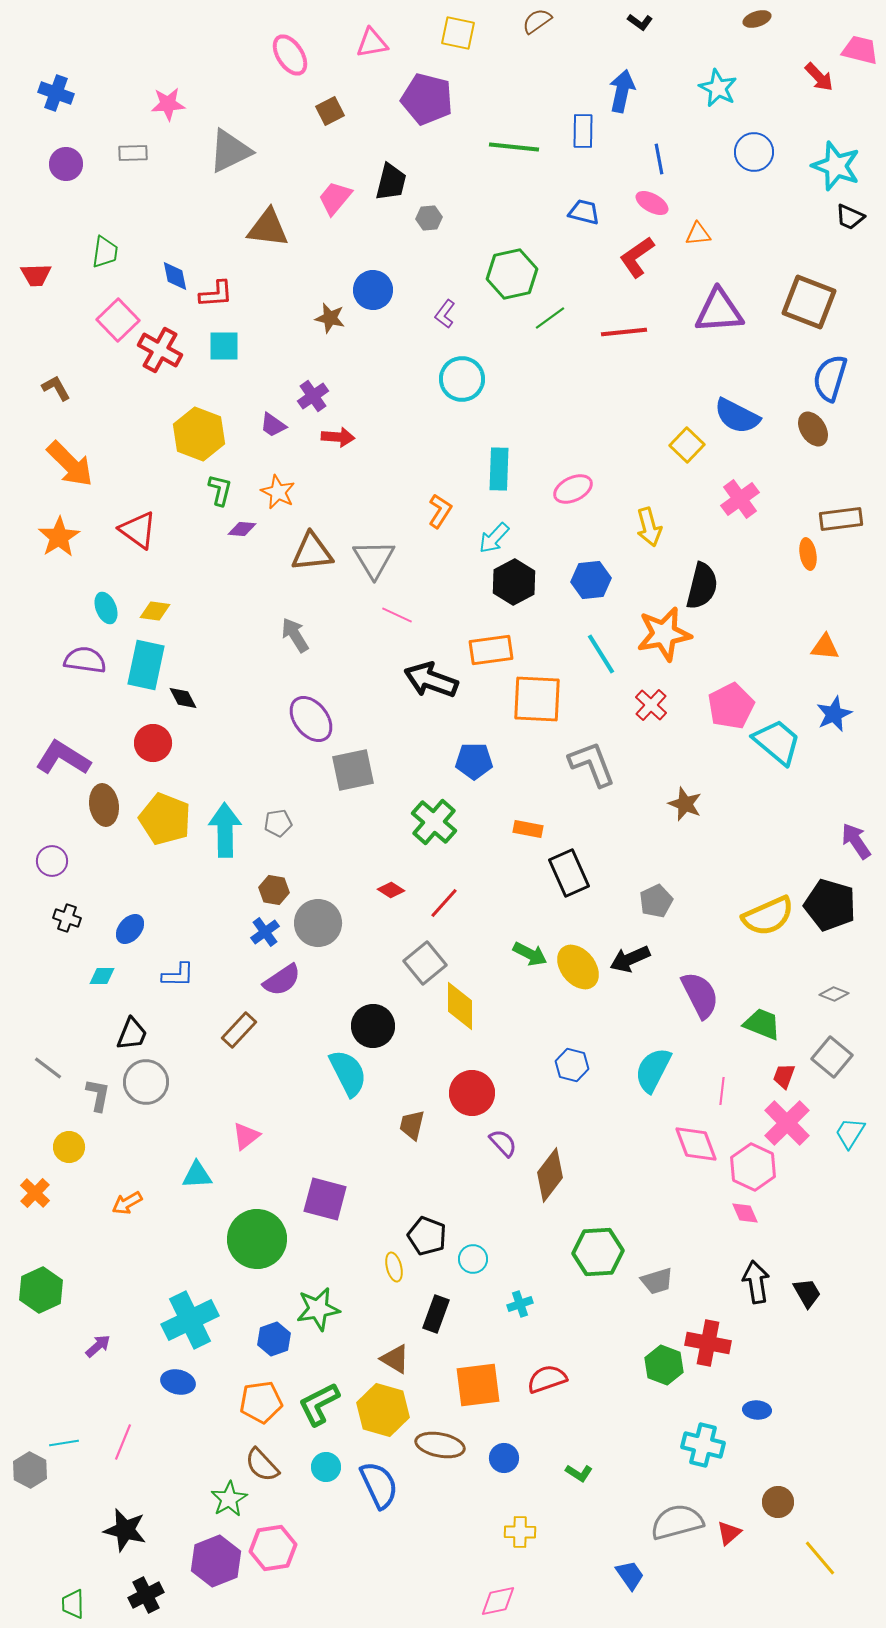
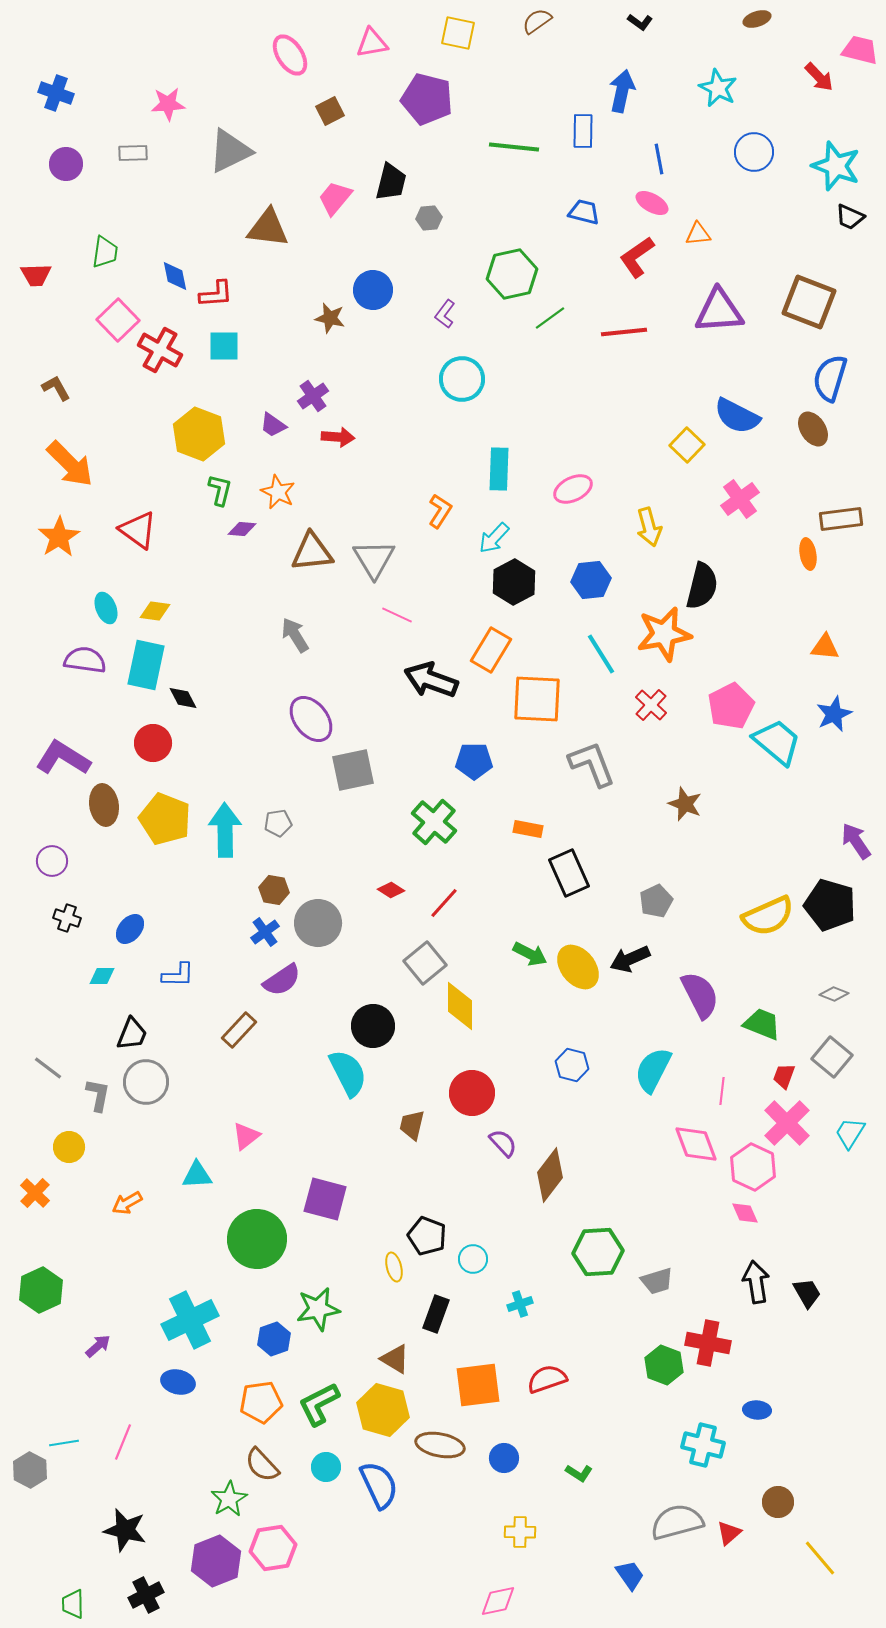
orange rectangle at (491, 650): rotated 51 degrees counterclockwise
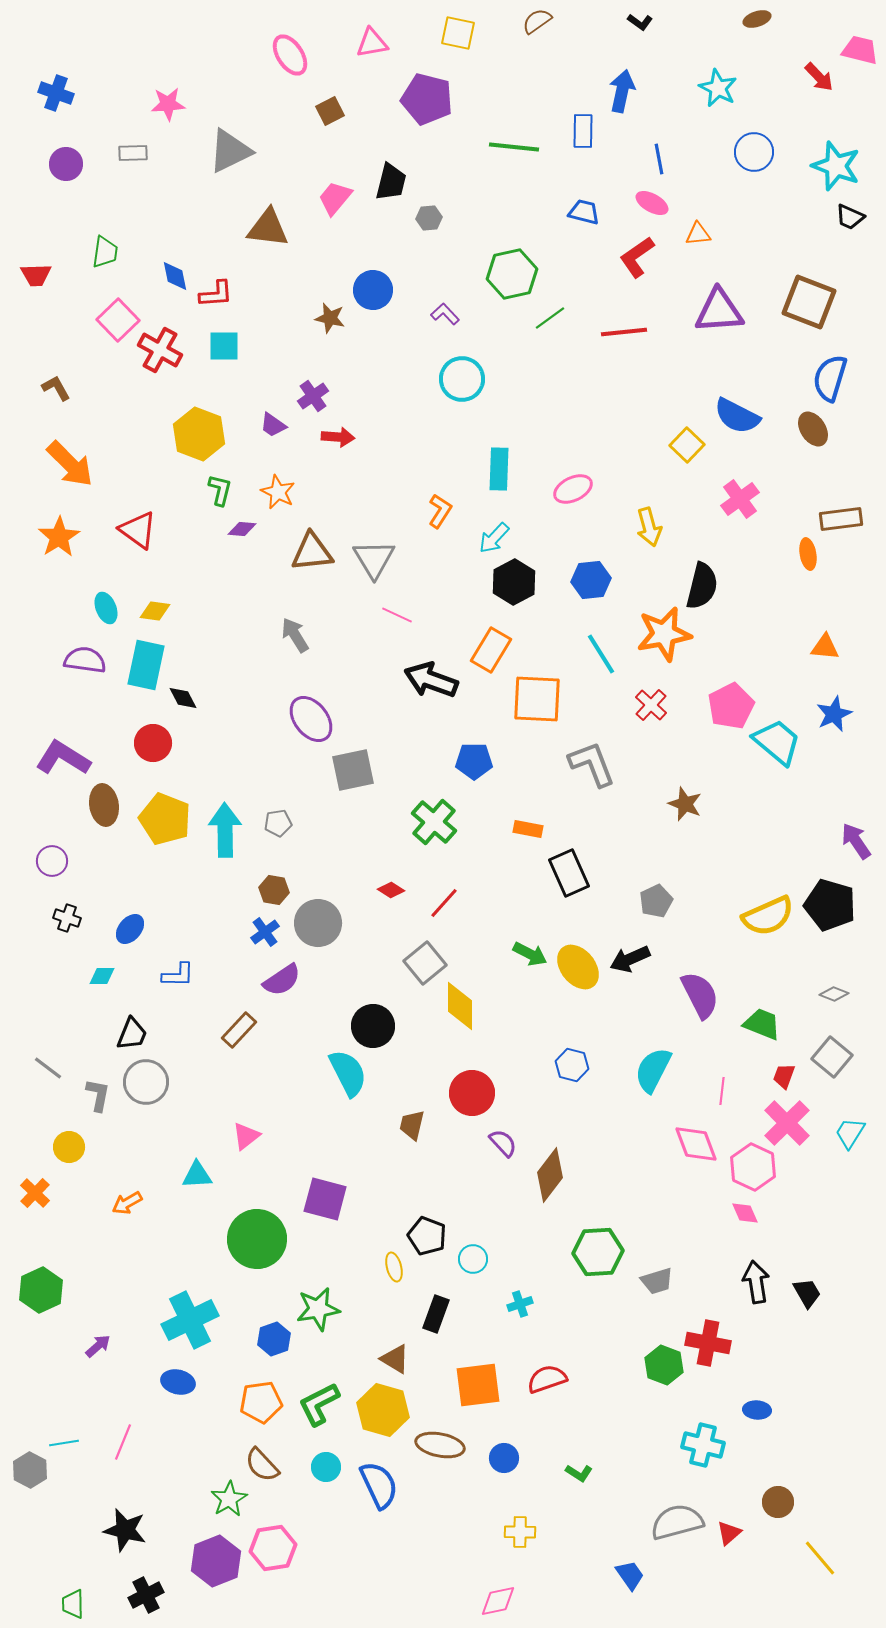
purple L-shape at (445, 314): rotated 100 degrees clockwise
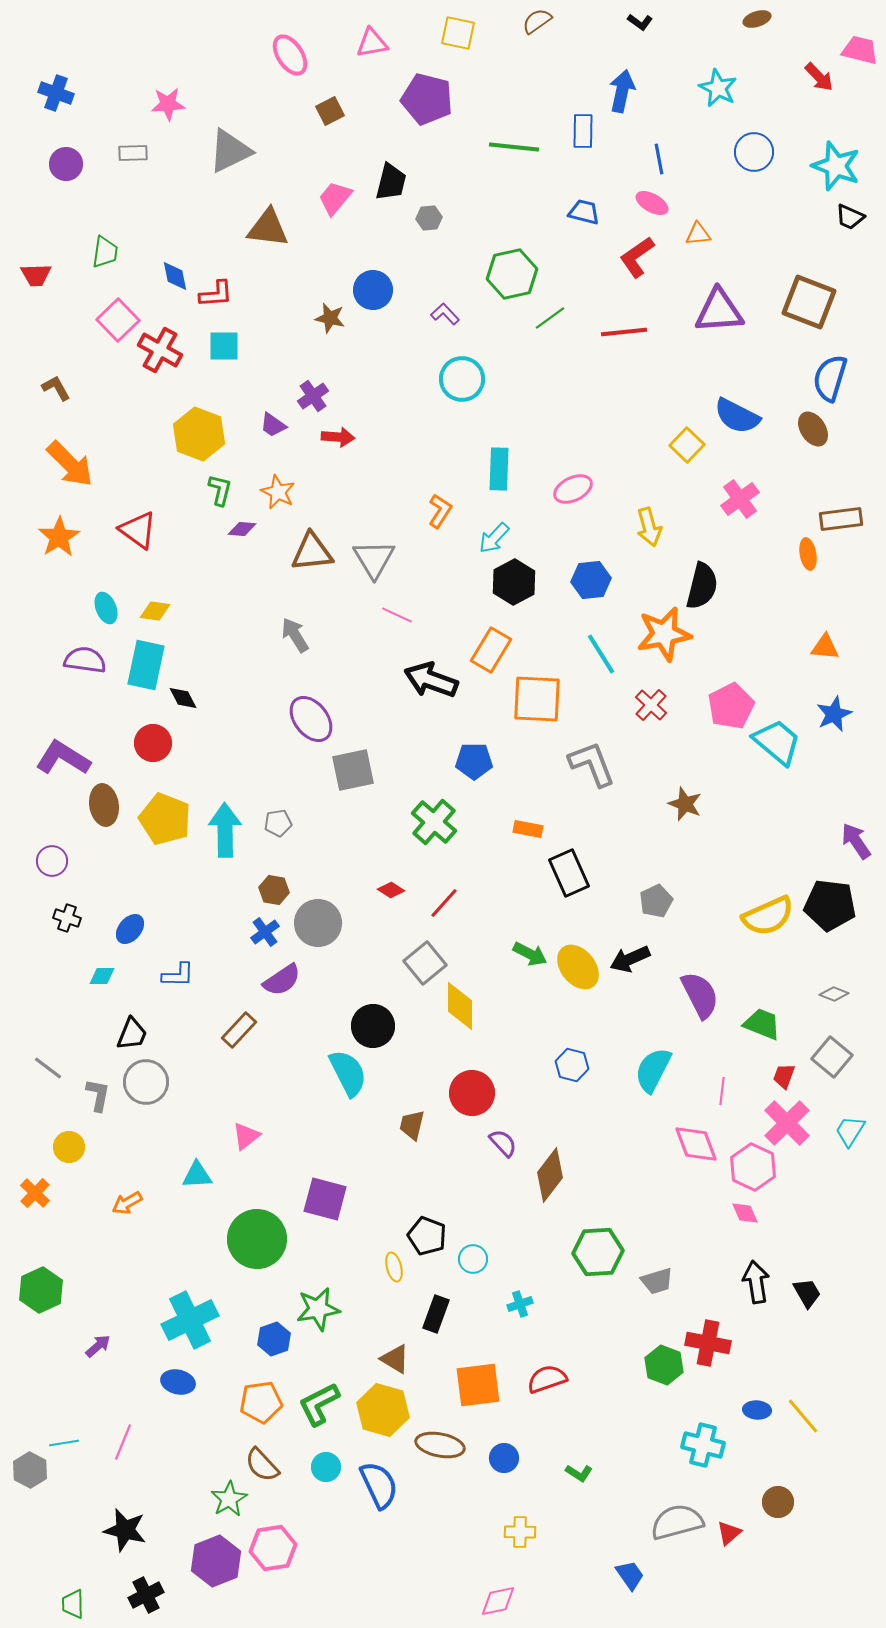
black pentagon at (830, 905): rotated 9 degrees counterclockwise
cyan trapezoid at (850, 1133): moved 2 px up
yellow line at (820, 1558): moved 17 px left, 142 px up
